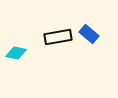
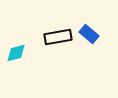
cyan diamond: rotated 25 degrees counterclockwise
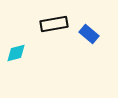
black rectangle: moved 4 px left, 13 px up
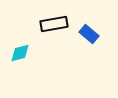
cyan diamond: moved 4 px right
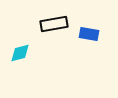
blue rectangle: rotated 30 degrees counterclockwise
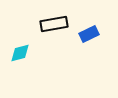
blue rectangle: rotated 36 degrees counterclockwise
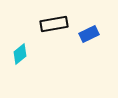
cyan diamond: moved 1 px down; rotated 25 degrees counterclockwise
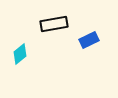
blue rectangle: moved 6 px down
